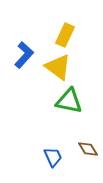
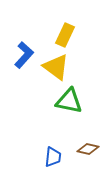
yellow triangle: moved 2 px left
brown diamond: rotated 45 degrees counterclockwise
blue trapezoid: rotated 30 degrees clockwise
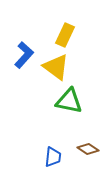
brown diamond: rotated 20 degrees clockwise
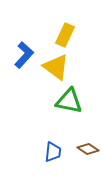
blue trapezoid: moved 5 px up
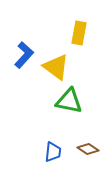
yellow rectangle: moved 14 px right, 2 px up; rotated 15 degrees counterclockwise
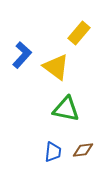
yellow rectangle: rotated 30 degrees clockwise
blue L-shape: moved 2 px left
green triangle: moved 3 px left, 8 px down
brown diamond: moved 5 px left, 1 px down; rotated 40 degrees counterclockwise
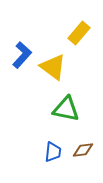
yellow triangle: moved 3 px left
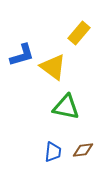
blue L-shape: rotated 32 degrees clockwise
green triangle: moved 2 px up
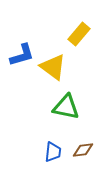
yellow rectangle: moved 1 px down
